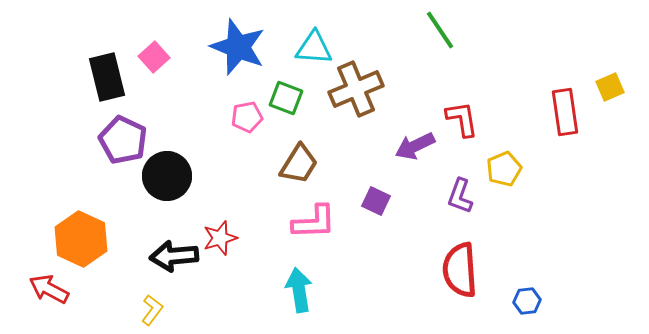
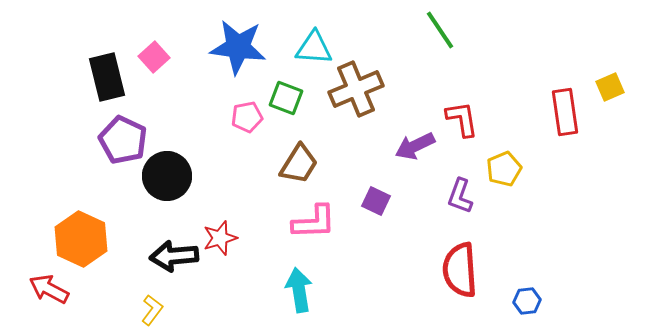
blue star: rotated 14 degrees counterclockwise
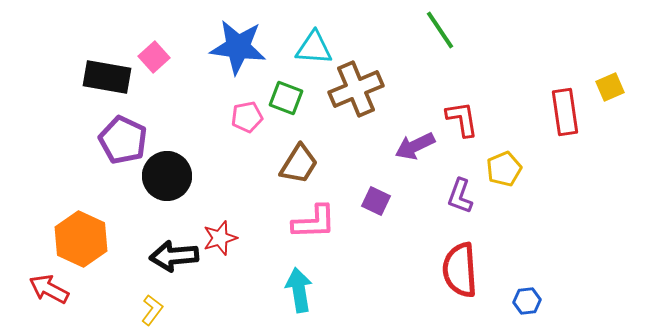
black rectangle: rotated 66 degrees counterclockwise
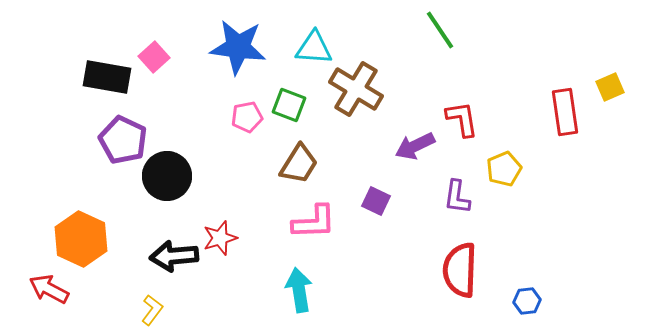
brown cross: rotated 36 degrees counterclockwise
green square: moved 3 px right, 7 px down
purple L-shape: moved 3 px left, 1 px down; rotated 12 degrees counterclockwise
red semicircle: rotated 6 degrees clockwise
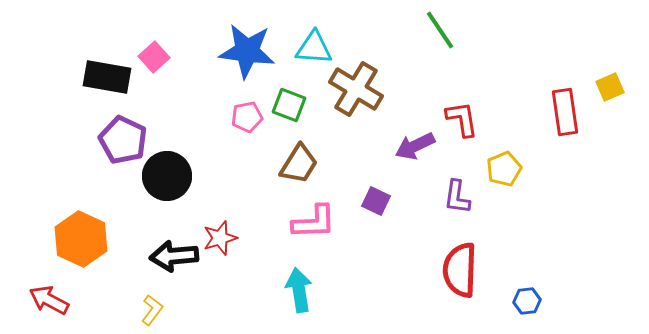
blue star: moved 9 px right, 4 px down
red arrow: moved 11 px down
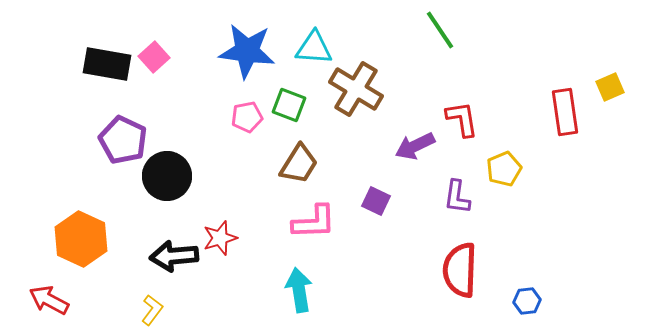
black rectangle: moved 13 px up
